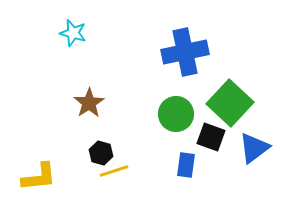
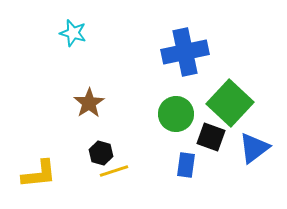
yellow L-shape: moved 3 px up
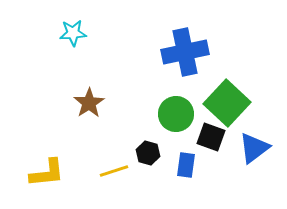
cyan star: rotated 20 degrees counterclockwise
green square: moved 3 px left
black hexagon: moved 47 px right
yellow L-shape: moved 8 px right, 1 px up
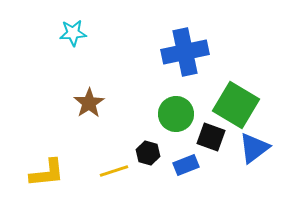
green square: moved 9 px right, 2 px down; rotated 12 degrees counterclockwise
blue rectangle: rotated 60 degrees clockwise
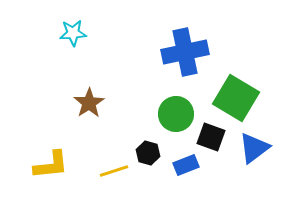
green square: moved 7 px up
yellow L-shape: moved 4 px right, 8 px up
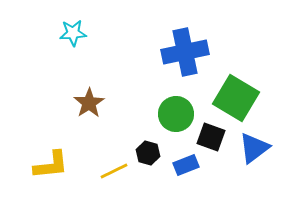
yellow line: rotated 8 degrees counterclockwise
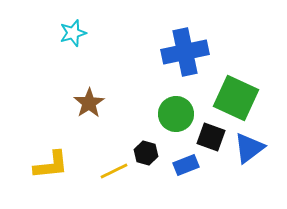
cyan star: rotated 12 degrees counterclockwise
green square: rotated 6 degrees counterclockwise
blue triangle: moved 5 px left
black hexagon: moved 2 px left
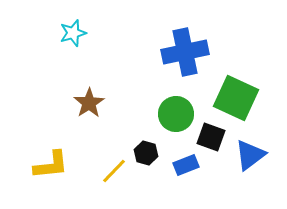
blue triangle: moved 1 px right, 7 px down
yellow line: rotated 20 degrees counterclockwise
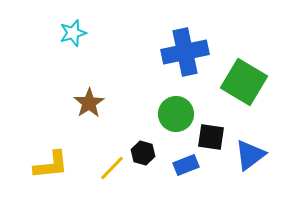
green square: moved 8 px right, 16 px up; rotated 6 degrees clockwise
black square: rotated 12 degrees counterclockwise
black hexagon: moved 3 px left
yellow line: moved 2 px left, 3 px up
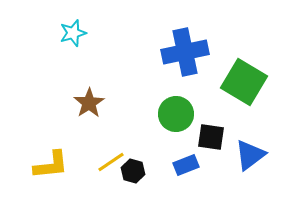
black hexagon: moved 10 px left, 18 px down
yellow line: moved 1 px left, 6 px up; rotated 12 degrees clockwise
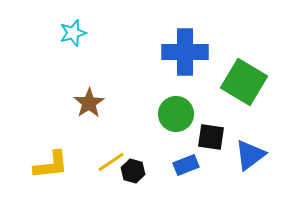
blue cross: rotated 12 degrees clockwise
